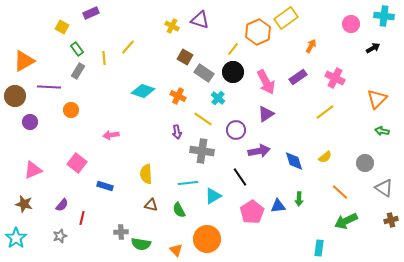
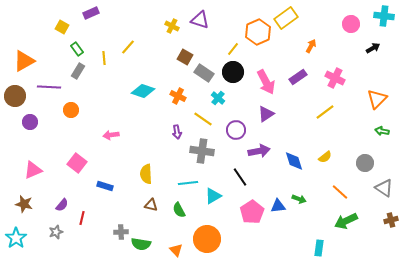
green arrow at (299, 199): rotated 72 degrees counterclockwise
gray star at (60, 236): moved 4 px left, 4 px up
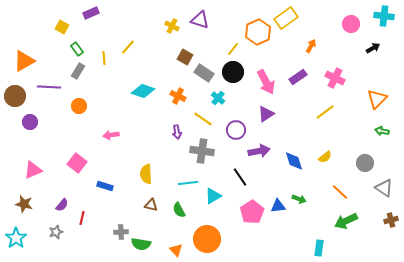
orange circle at (71, 110): moved 8 px right, 4 px up
